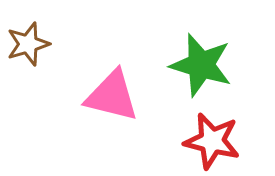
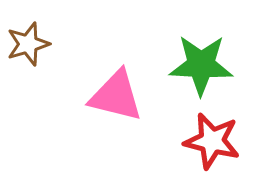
green star: rotated 14 degrees counterclockwise
pink triangle: moved 4 px right
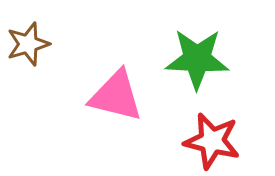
green star: moved 4 px left, 6 px up
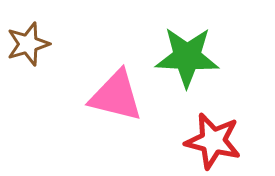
green star: moved 10 px left, 2 px up
red star: moved 1 px right
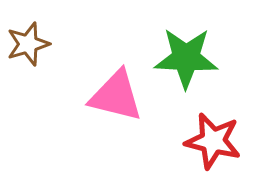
green star: moved 1 px left, 1 px down
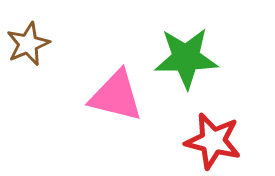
brown star: rotated 6 degrees counterclockwise
green star: rotated 4 degrees counterclockwise
